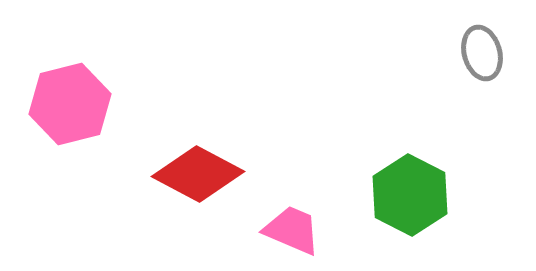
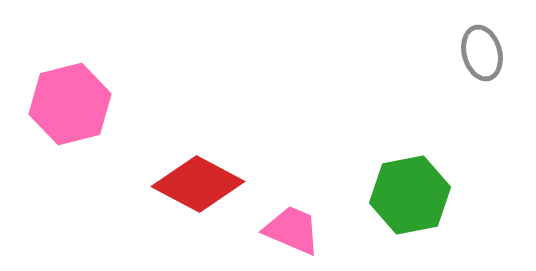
red diamond: moved 10 px down
green hexagon: rotated 22 degrees clockwise
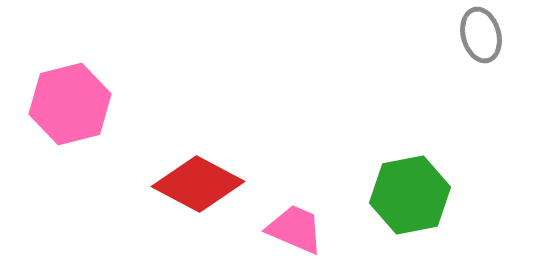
gray ellipse: moved 1 px left, 18 px up
pink trapezoid: moved 3 px right, 1 px up
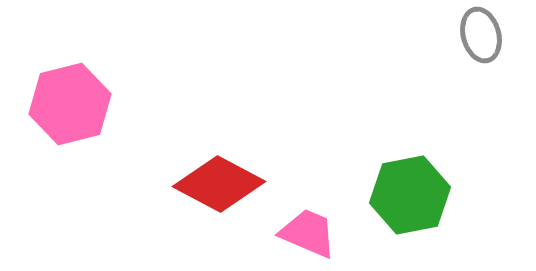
red diamond: moved 21 px right
pink trapezoid: moved 13 px right, 4 px down
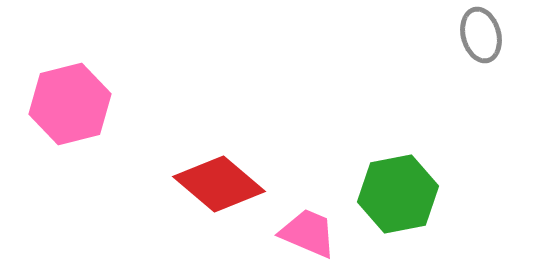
red diamond: rotated 12 degrees clockwise
green hexagon: moved 12 px left, 1 px up
